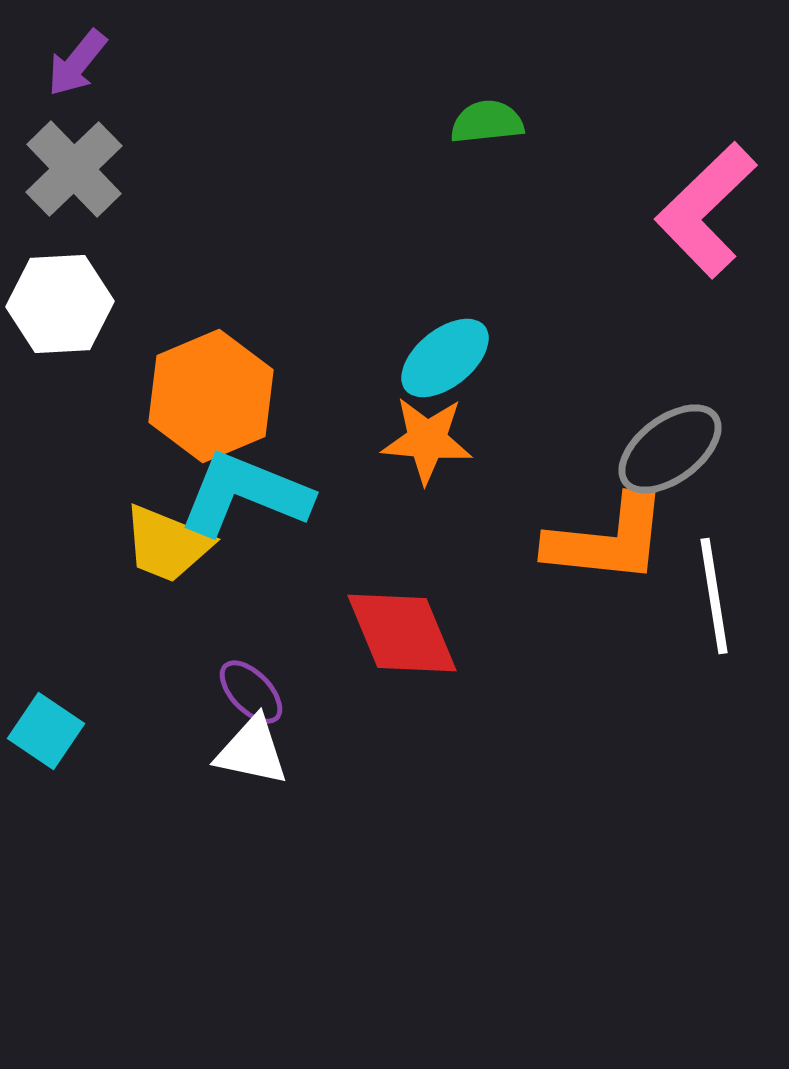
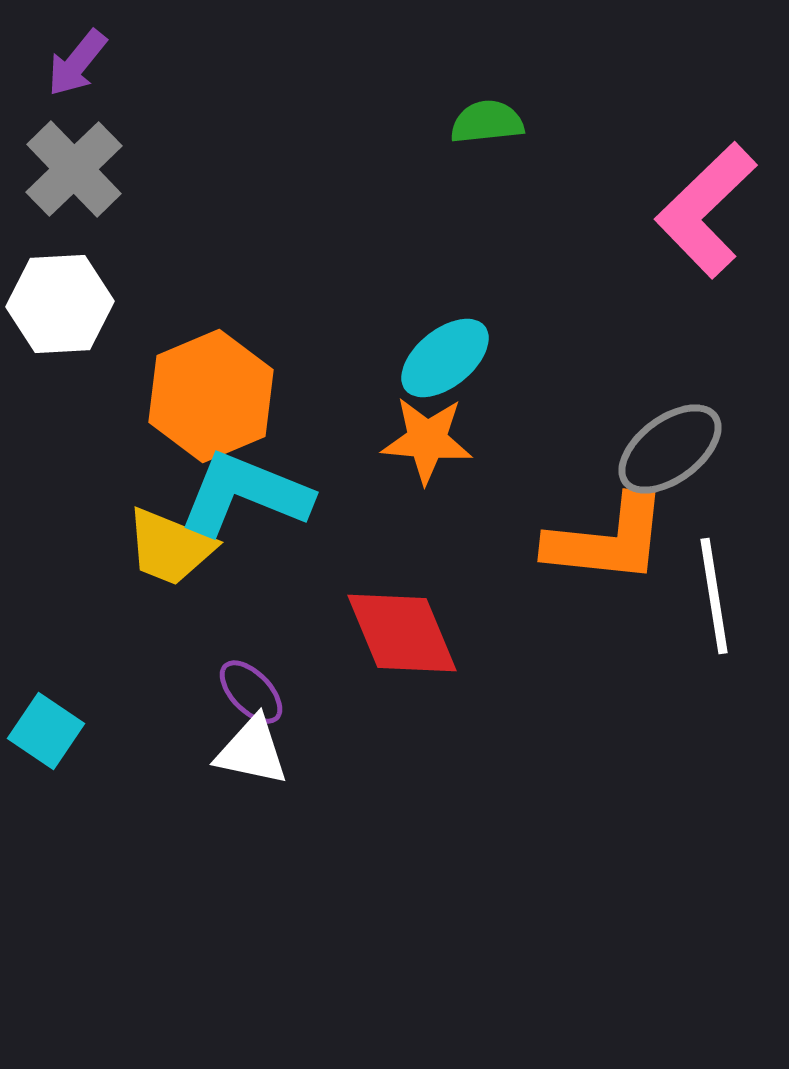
yellow trapezoid: moved 3 px right, 3 px down
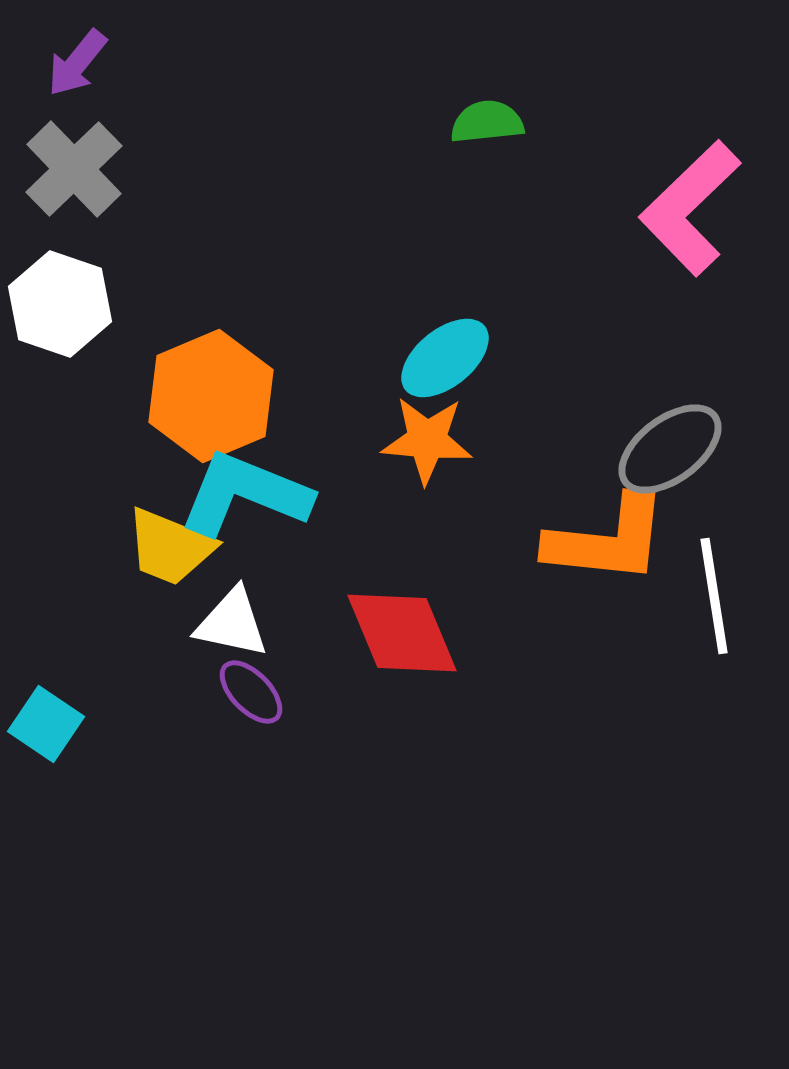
pink L-shape: moved 16 px left, 2 px up
white hexagon: rotated 22 degrees clockwise
cyan square: moved 7 px up
white triangle: moved 20 px left, 128 px up
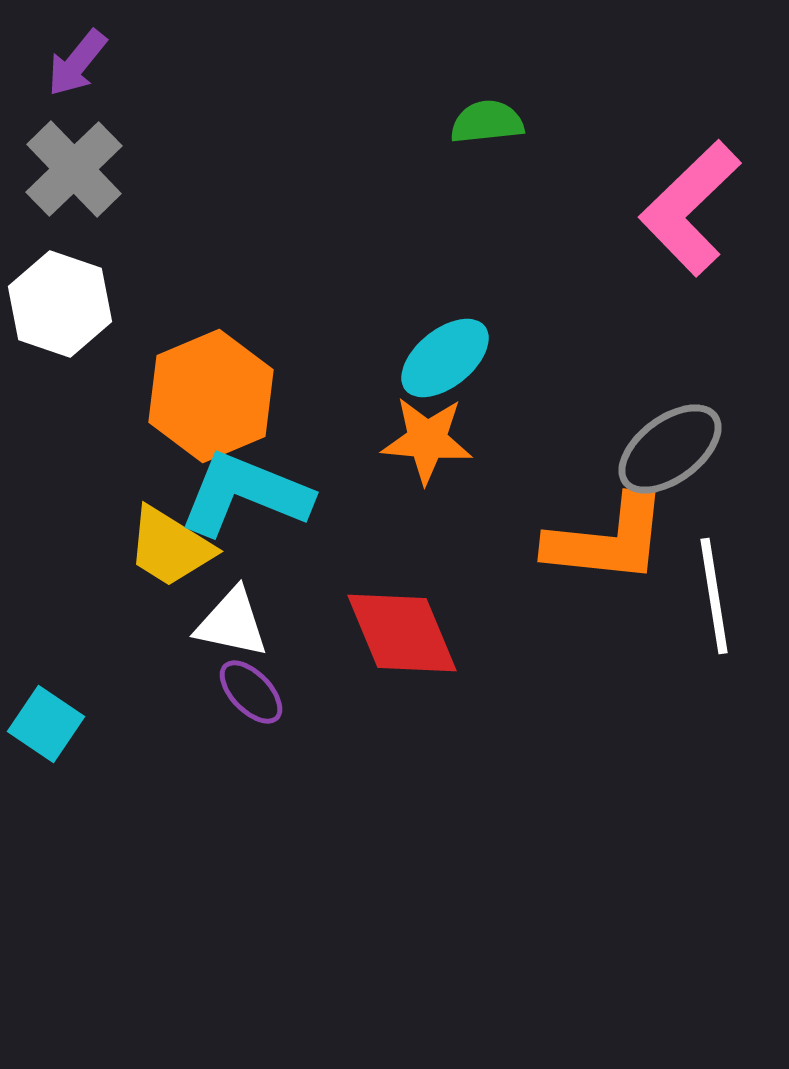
yellow trapezoid: rotated 10 degrees clockwise
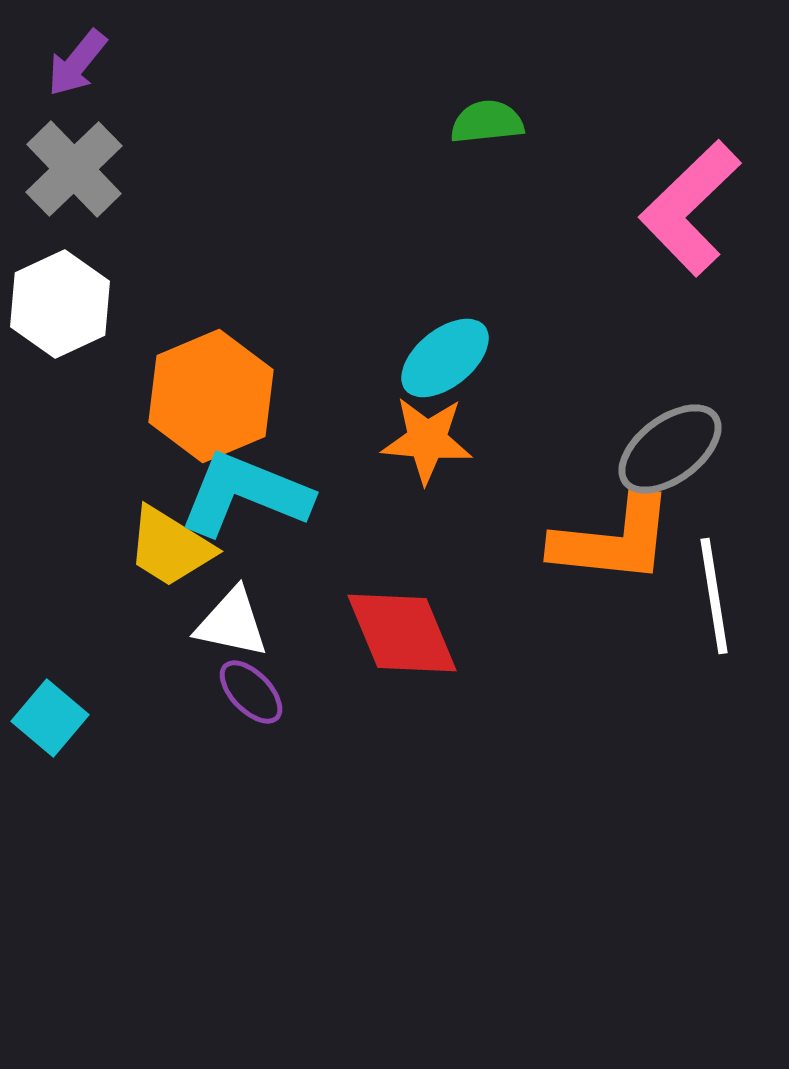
white hexagon: rotated 16 degrees clockwise
orange L-shape: moved 6 px right
cyan square: moved 4 px right, 6 px up; rotated 6 degrees clockwise
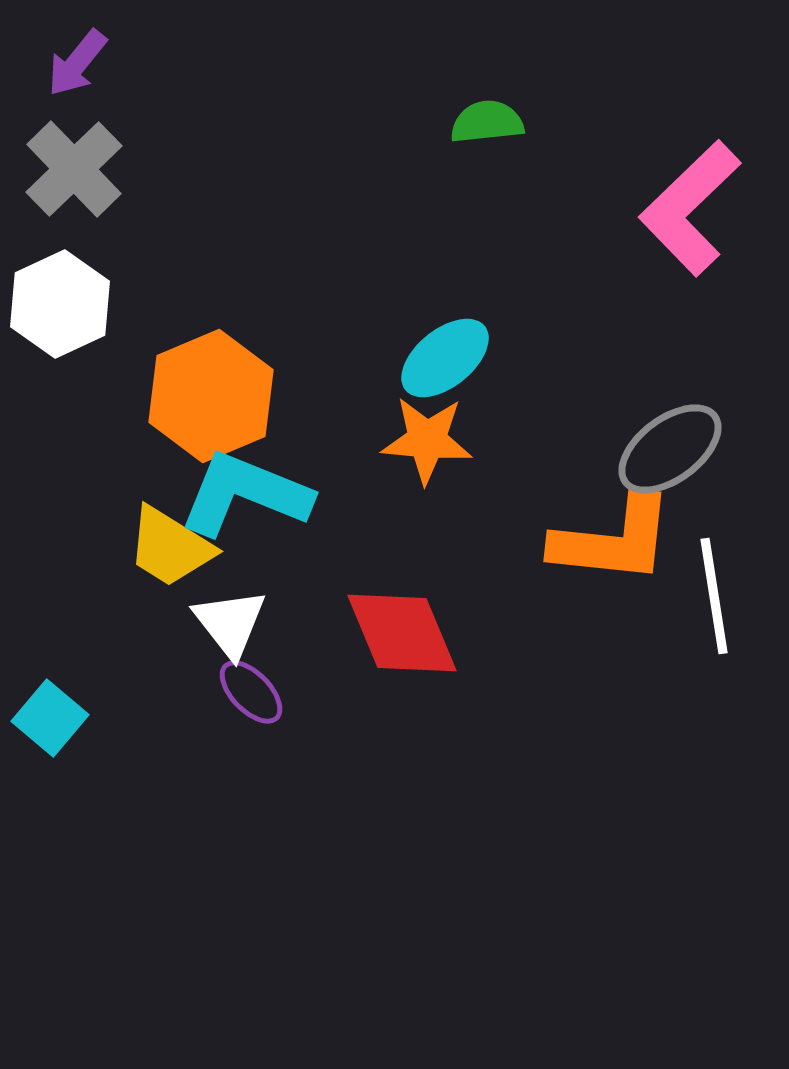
white triangle: moved 2 px left; rotated 40 degrees clockwise
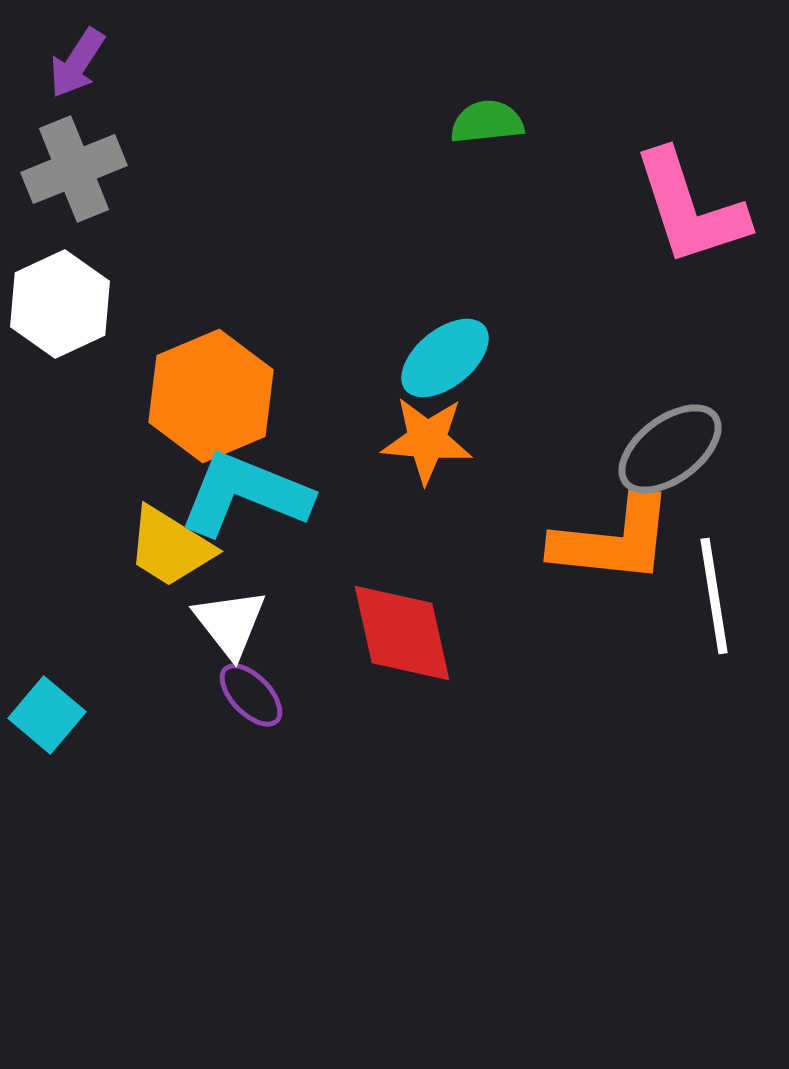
purple arrow: rotated 6 degrees counterclockwise
gray cross: rotated 22 degrees clockwise
pink L-shape: rotated 64 degrees counterclockwise
red diamond: rotated 10 degrees clockwise
purple ellipse: moved 3 px down
cyan square: moved 3 px left, 3 px up
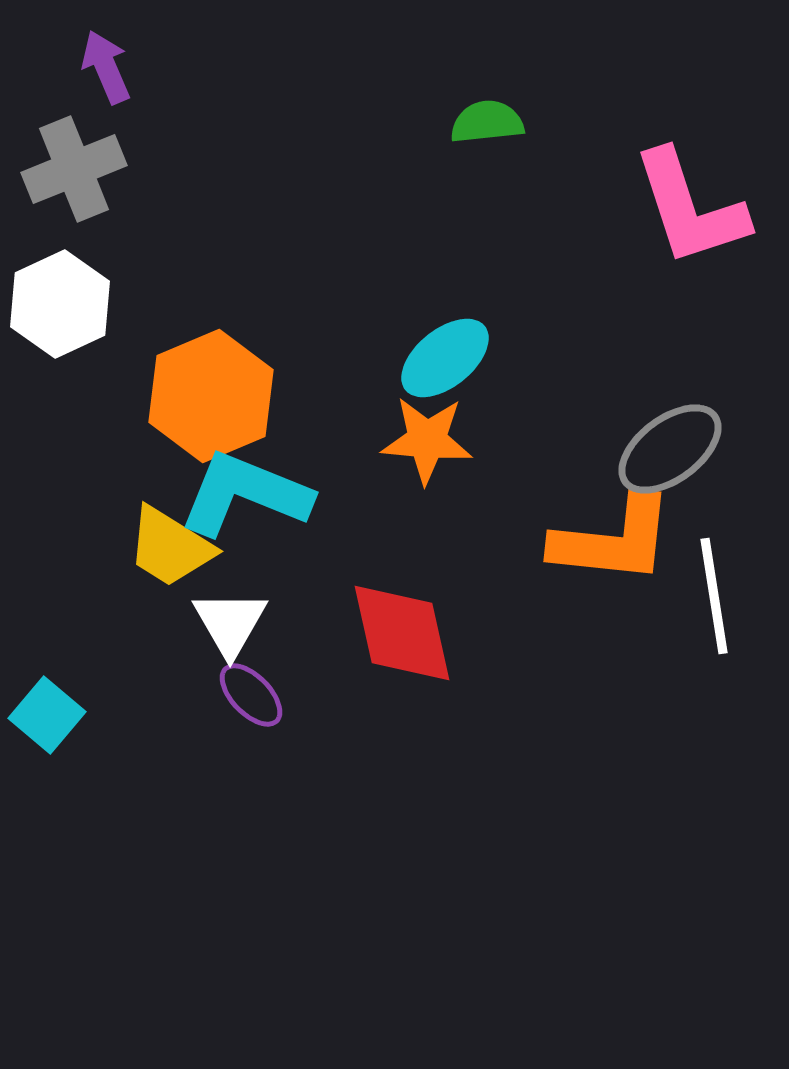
purple arrow: moved 29 px right, 4 px down; rotated 124 degrees clockwise
white triangle: rotated 8 degrees clockwise
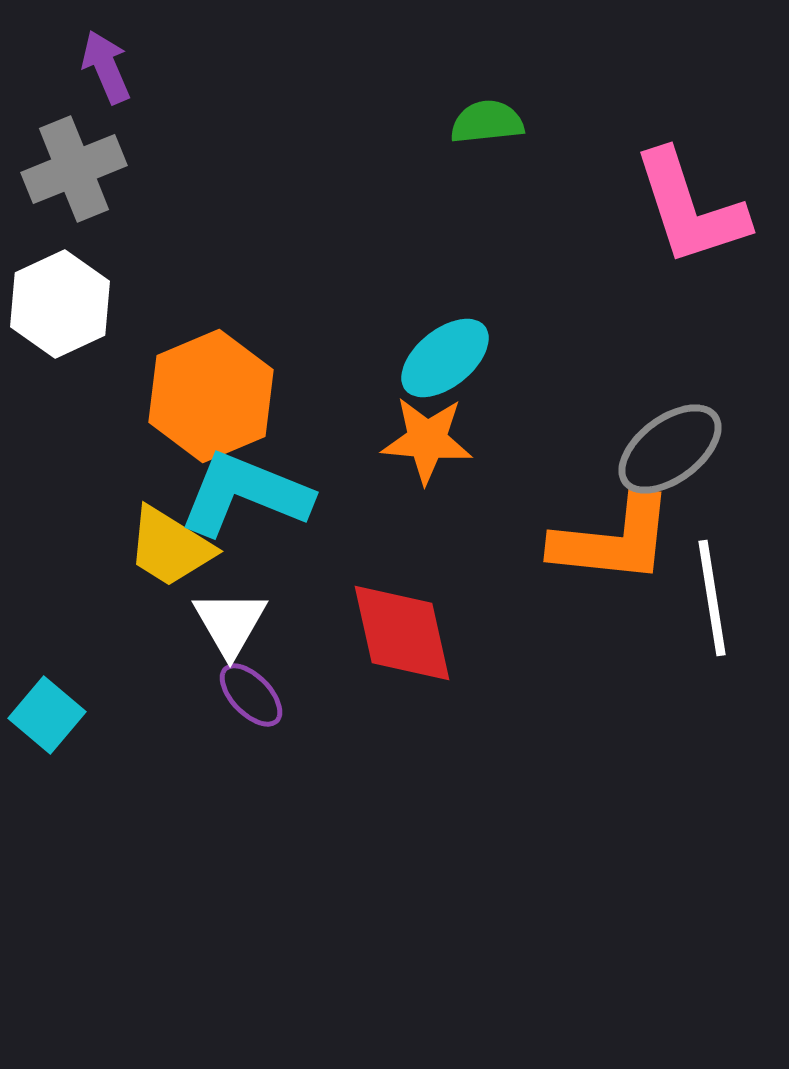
white line: moved 2 px left, 2 px down
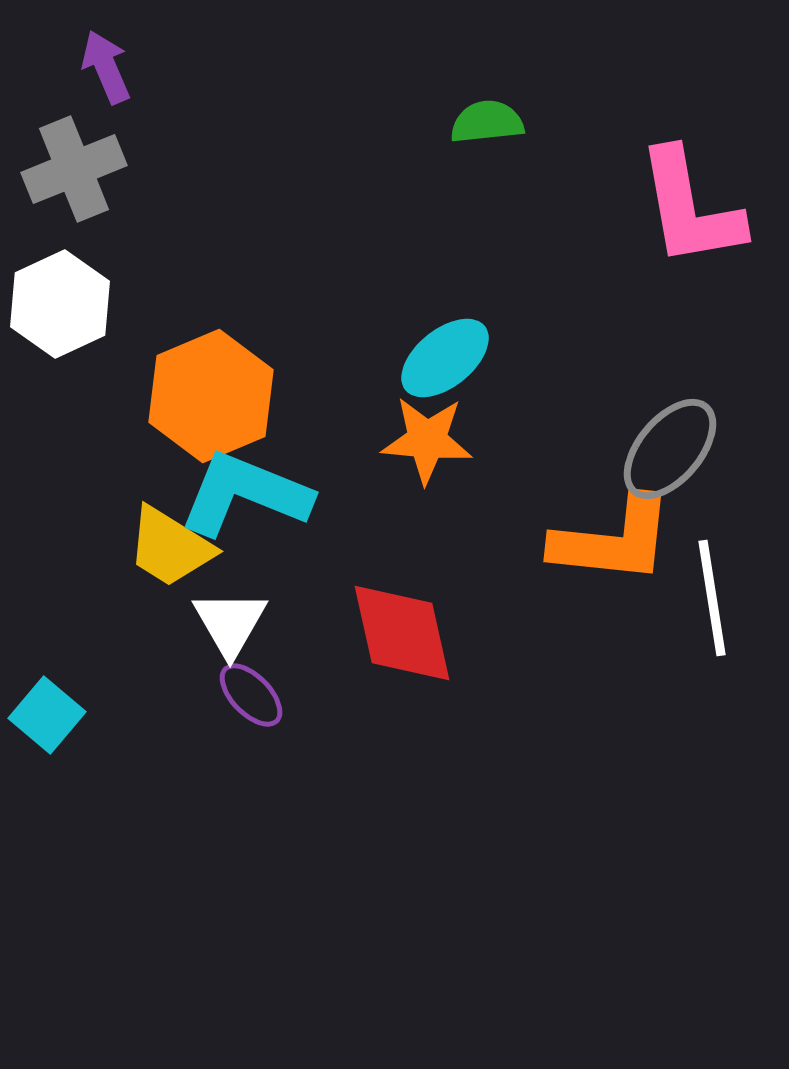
pink L-shape: rotated 8 degrees clockwise
gray ellipse: rotated 13 degrees counterclockwise
